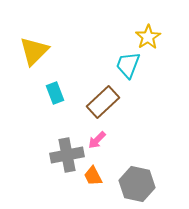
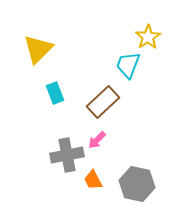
yellow triangle: moved 4 px right, 2 px up
orange trapezoid: moved 4 px down
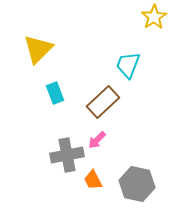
yellow star: moved 6 px right, 20 px up
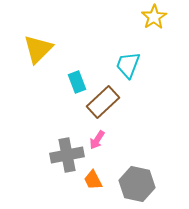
cyan rectangle: moved 22 px right, 11 px up
pink arrow: rotated 12 degrees counterclockwise
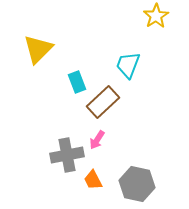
yellow star: moved 2 px right, 1 px up
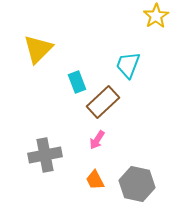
gray cross: moved 22 px left
orange trapezoid: moved 2 px right
